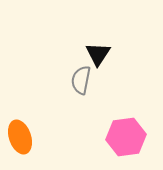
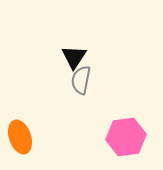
black triangle: moved 24 px left, 3 px down
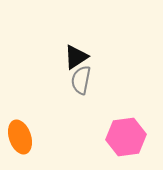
black triangle: moved 2 px right; rotated 24 degrees clockwise
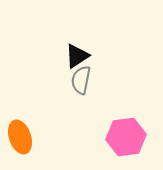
black triangle: moved 1 px right, 1 px up
